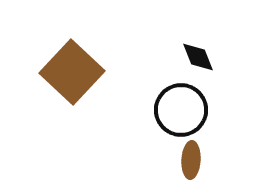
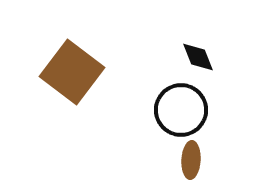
brown square: rotated 6 degrees counterclockwise
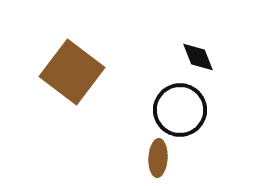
black circle: moved 1 px left
brown ellipse: moved 33 px left, 2 px up
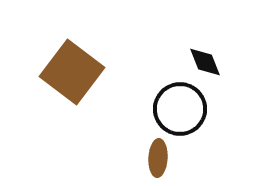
black diamond: moved 7 px right, 5 px down
black circle: moved 1 px up
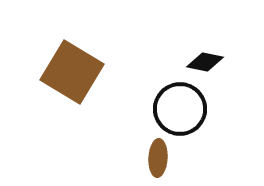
black diamond: rotated 57 degrees counterclockwise
brown square: rotated 6 degrees counterclockwise
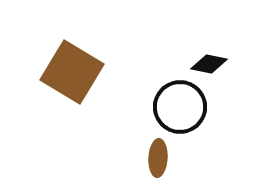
black diamond: moved 4 px right, 2 px down
black circle: moved 2 px up
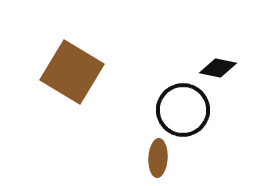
black diamond: moved 9 px right, 4 px down
black circle: moved 3 px right, 3 px down
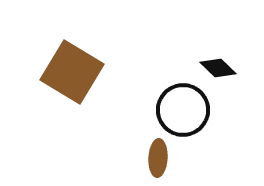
black diamond: rotated 33 degrees clockwise
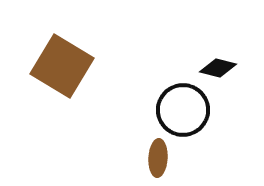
black diamond: rotated 30 degrees counterclockwise
brown square: moved 10 px left, 6 px up
